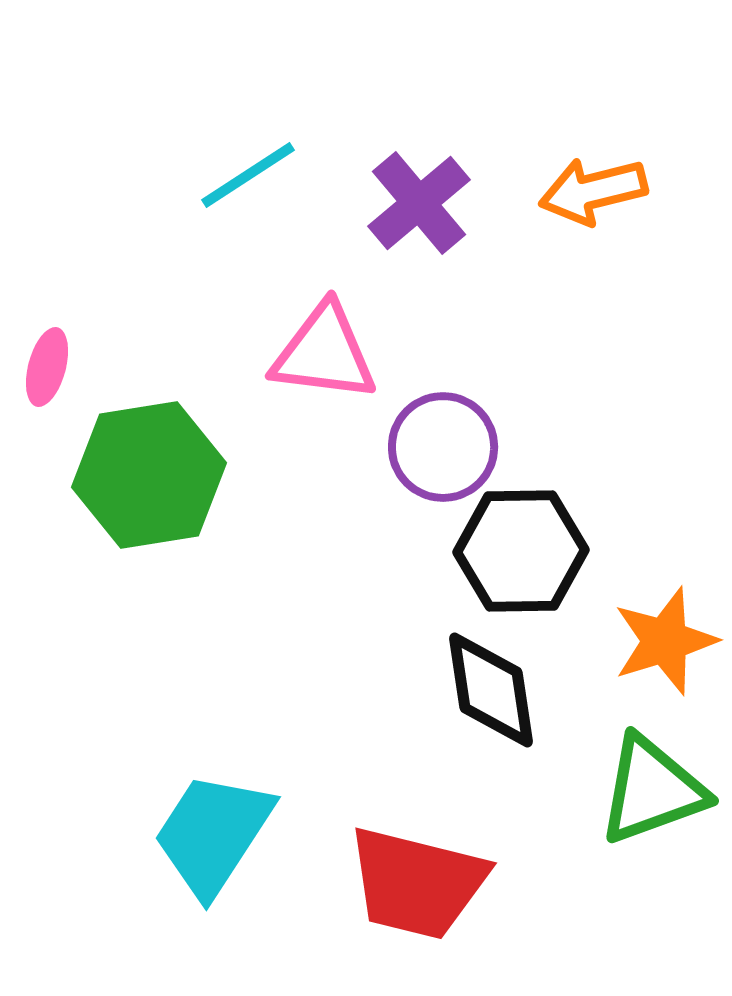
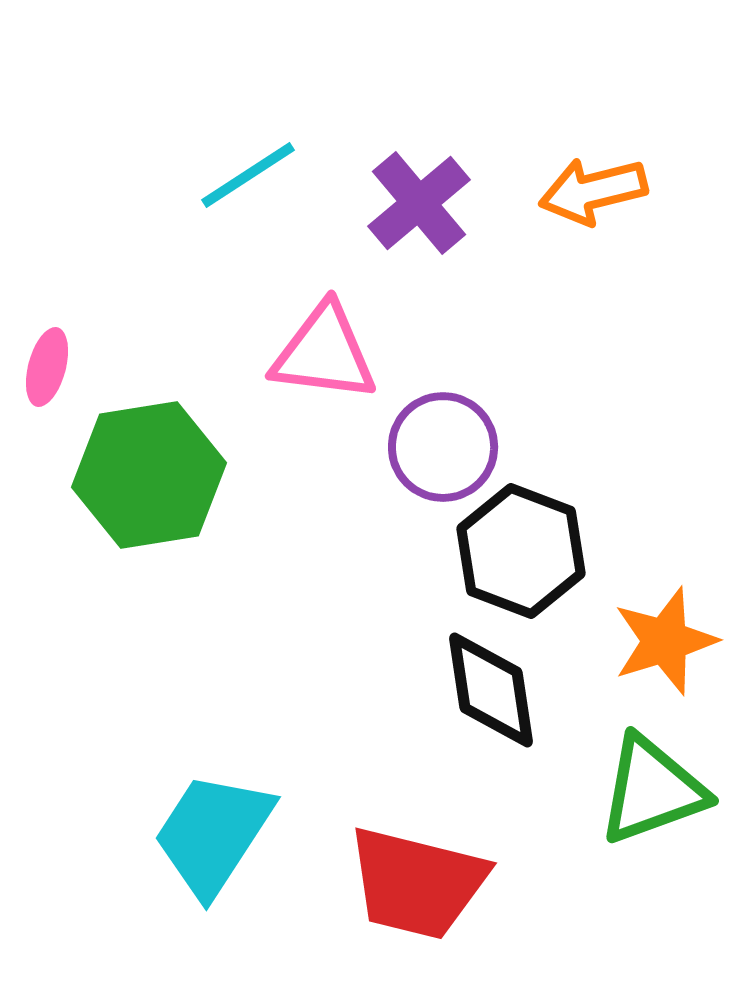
black hexagon: rotated 22 degrees clockwise
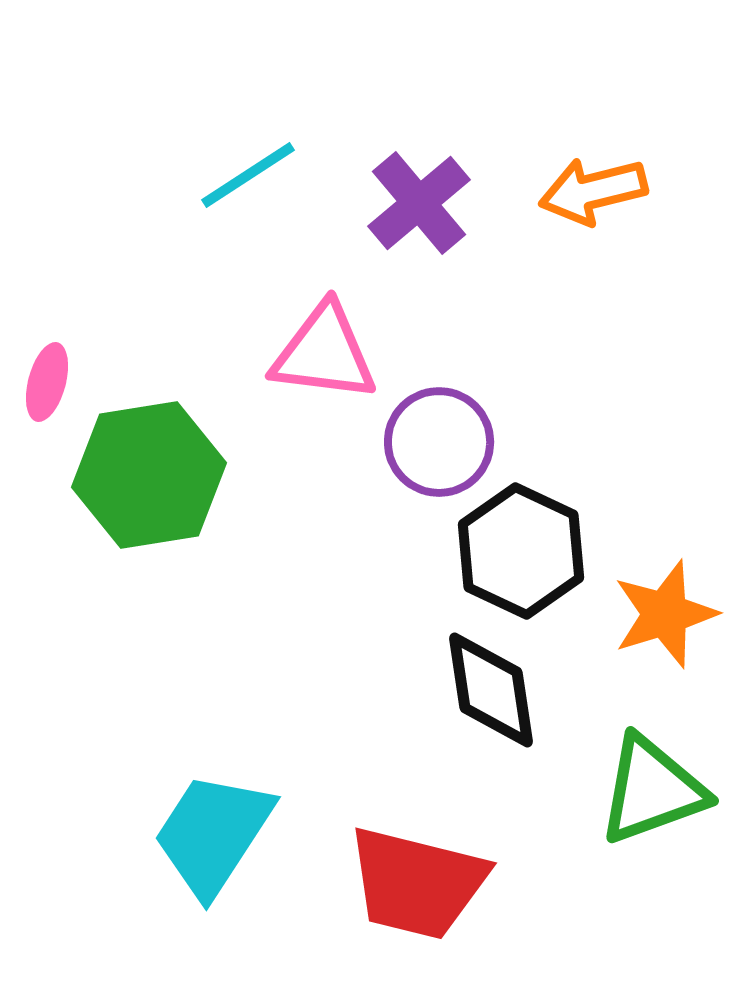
pink ellipse: moved 15 px down
purple circle: moved 4 px left, 5 px up
black hexagon: rotated 4 degrees clockwise
orange star: moved 27 px up
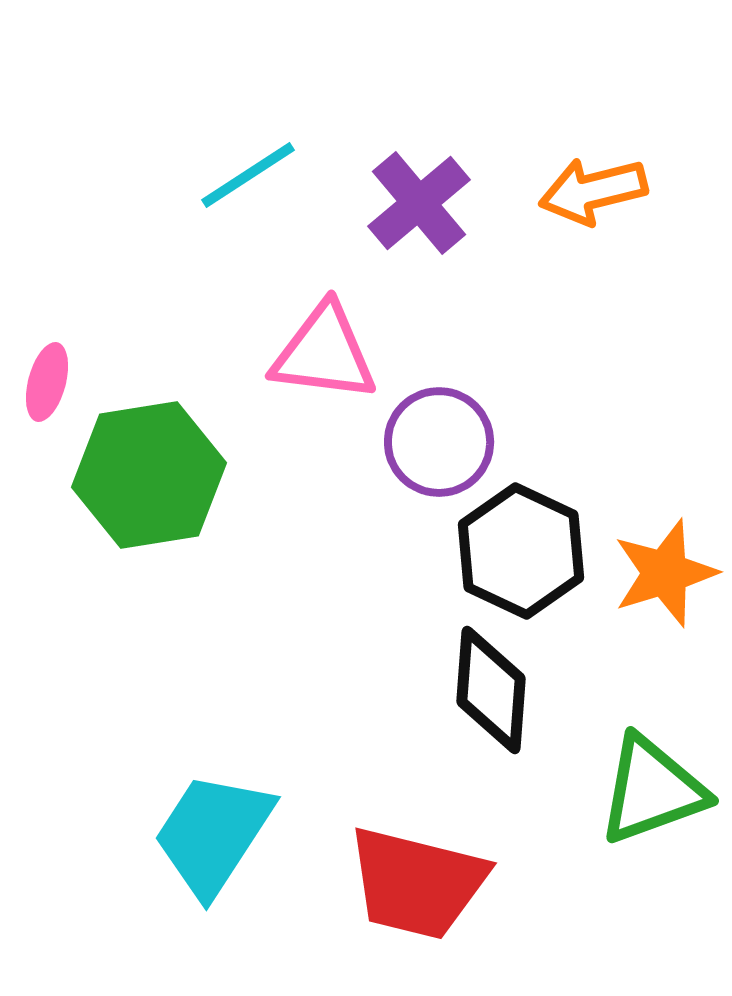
orange star: moved 41 px up
black diamond: rotated 13 degrees clockwise
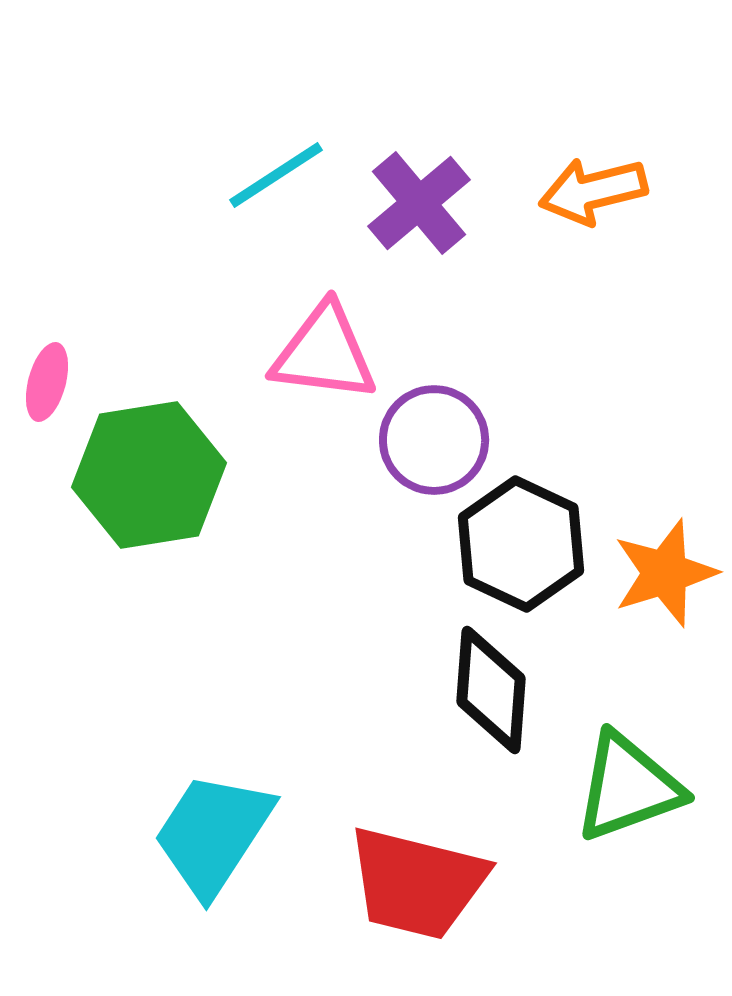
cyan line: moved 28 px right
purple circle: moved 5 px left, 2 px up
black hexagon: moved 7 px up
green triangle: moved 24 px left, 3 px up
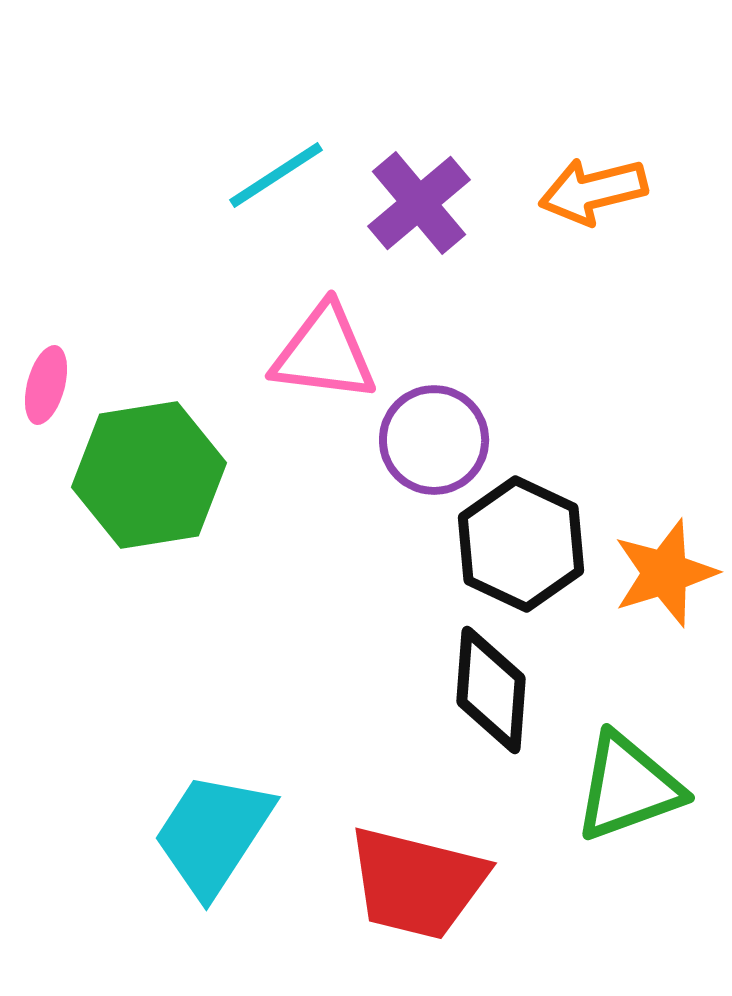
pink ellipse: moved 1 px left, 3 px down
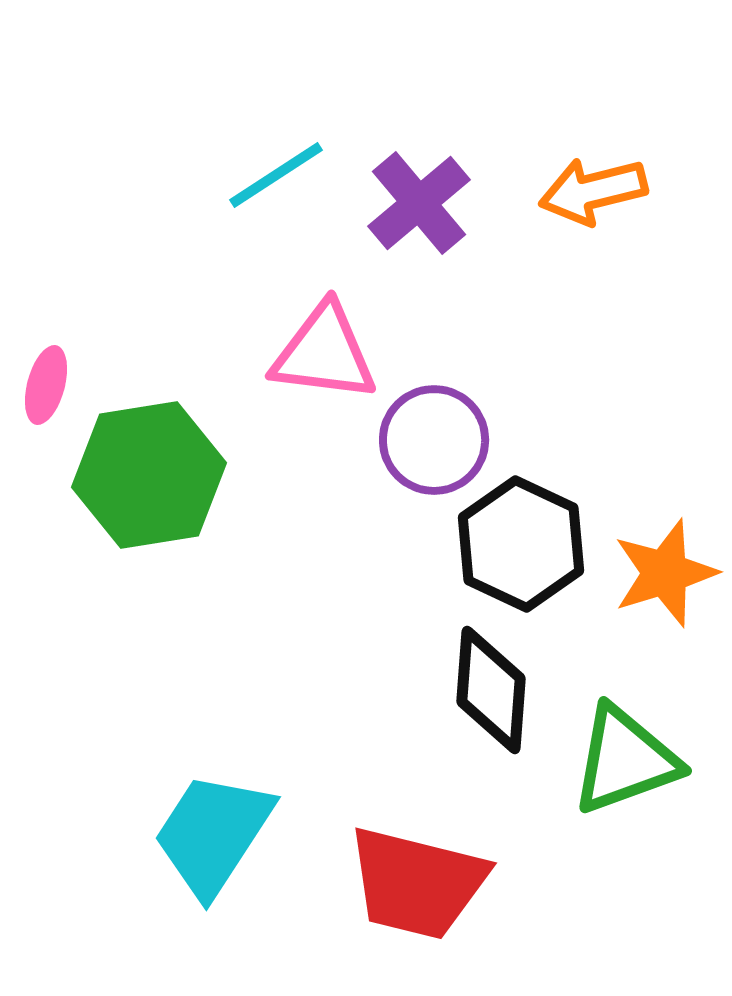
green triangle: moved 3 px left, 27 px up
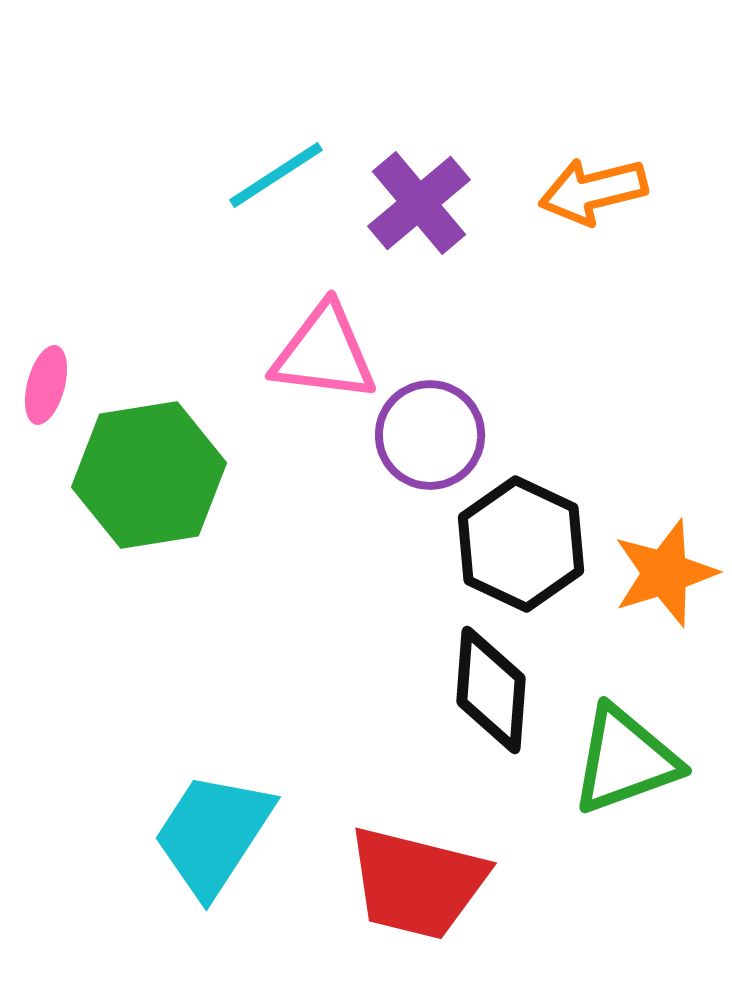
purple circle: moved 4 px left, 5 px up
